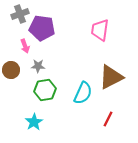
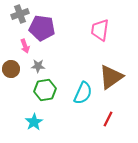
brown circle: moved 1 px up
brown triangle: rotated 8 degrees counterclockwise
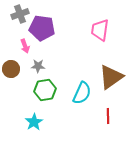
cyan semicircle: moved 1 px left
red line: moved 3 px up; rotated 28 degrees counterclockwise
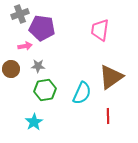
pink arrow: rotated 80 degrees counterclockwise
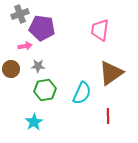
brown triangle: moved 4 px up
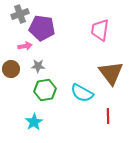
brown triangle: rotated 32 degrees counterclockwise
cyan semicircle: rotated 95 degrees clockwise
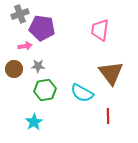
brown circle: moved 3 px right
